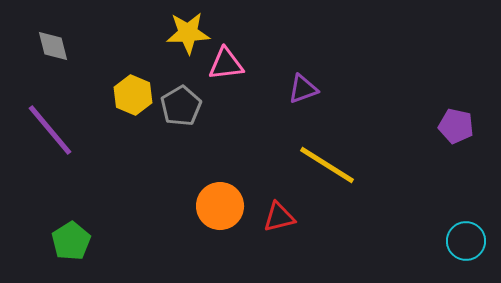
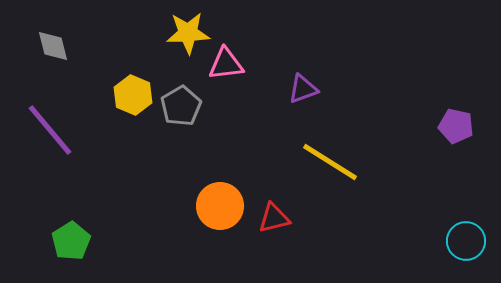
yellow line: moved 3 px right, 3 px up
red triangle: moved 5 px left, 1 px down
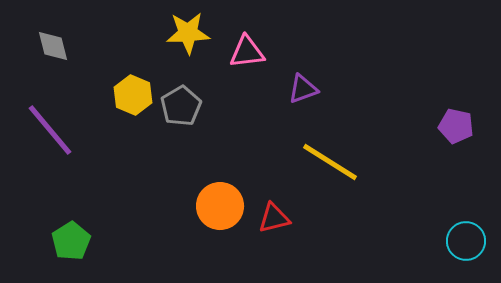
pink triangle: moved 21 px right, 12 px up
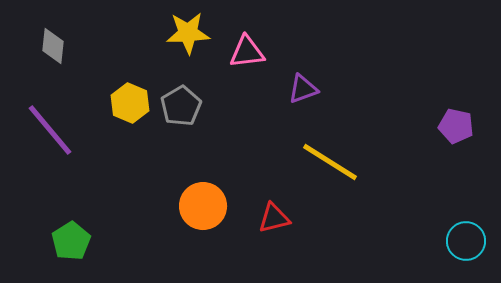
gray diamond: rotated 21 degrees clockwise
yellow hexagon: moved 3 px left, 8 px down
orange circle: moved 17 px left
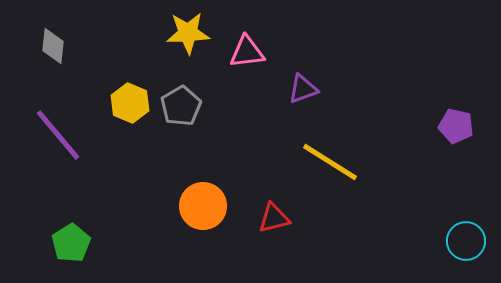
purple line: moved 8 px right, 5 px down
green pentagon: moved 2 px down
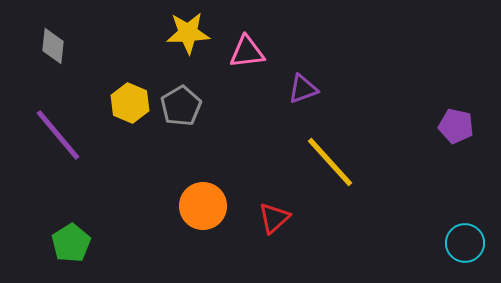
yellow line: rotated 16 degrees clockwise
red triangle: rotated 28 degrees counterclockwise
cyan circle: moved 1 px left, 2 px down
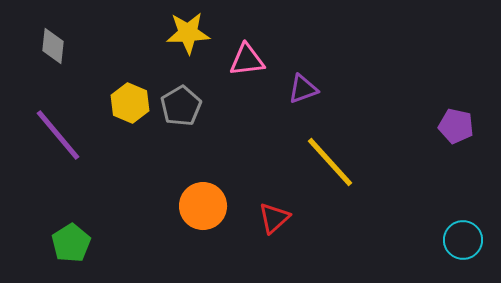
pink triangle: moved 8 px down
cyan circle: moved 2 px left, 3 px up
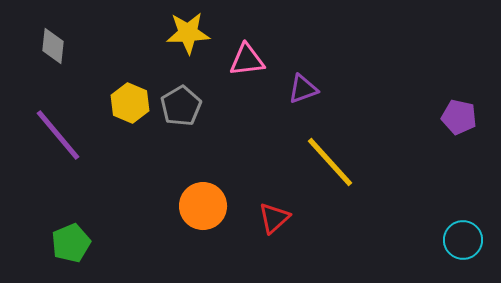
purple pentagon: moved 3 px right, 9 px up
green pentagon: rotated 9 degrees clockwise
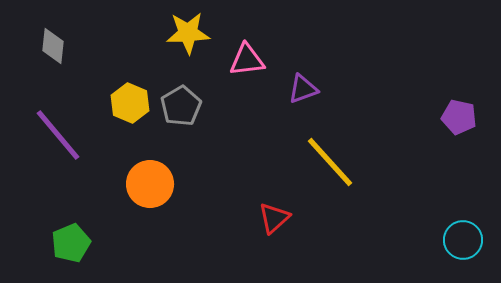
orange circle: moved 53 px left, 22 px up
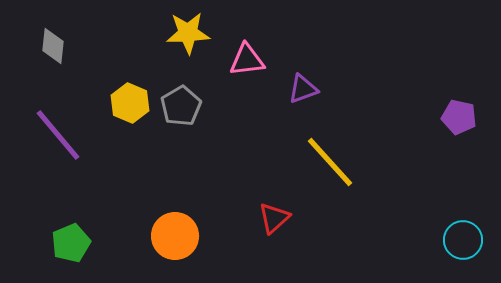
orange circle: moved 25 px right, 52 px down
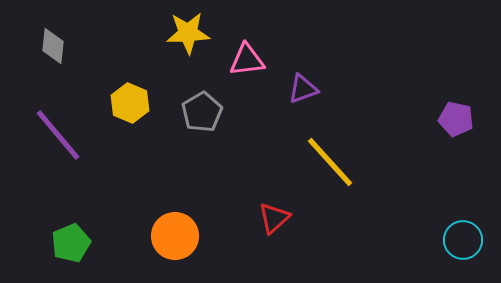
gray pentagon: moved 21 px right, 6 px down
purple pentagon: moved 3 px left, 2 px down
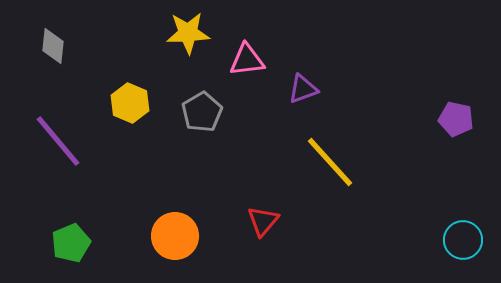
purple line: moved 6 px down
red triangle: moved 11 px left, 3 px down; rotated 8 degrees counterclockwise
